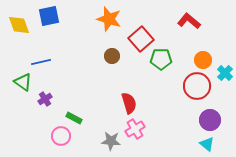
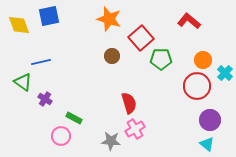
red square: moved 1 px up
purple cross: rotated 24 degrees counterclockwise
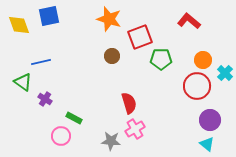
red square: moved 1 px left, 1 px up; rotated 20 degrees clockwise
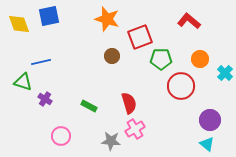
orange star: moved 2 px left
yellow diamond: moved 1 px up
orange circle: moved 3 px left, 1 px up
green triangle: rotated 18 degrees counterclockwise
red circle: moved 16 px left
green rectangle: moved 15 px right, 12 px up
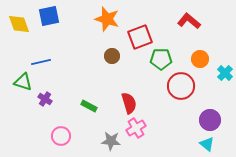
pink cross: moved 1 px right, 1 px up
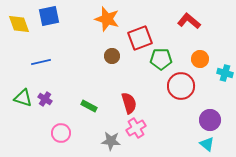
red square: moved 1 px down
cyan cross: rotated 28 degrees counterclockwise
green triangle: moved 16 px down
pink circle: moved 3 px up
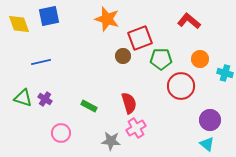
brown circle: moved 11 px right
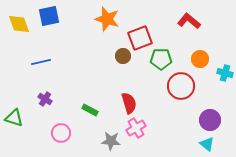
green triangle: moved 9 px left, 20 px down
green rectangle: moved 1 px right, 4 px down
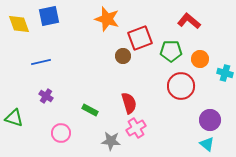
green pentagon: moved 10 px right, 8 px up
purple cross: moved 1 px right, 3 px up
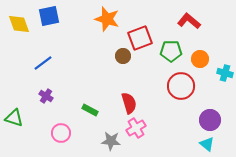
blue line: moved 2 px right, 1 px down; rotated 24 degrees counterclockwise
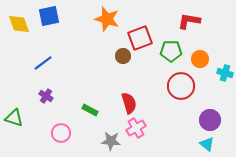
red L-shape: rotated 30 degrees counterclockwise
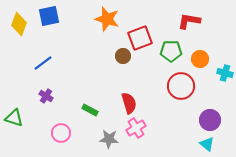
yellow diamond: rotated 40 degrees clockwise
gray star: moved 2 px left, 2 px up
